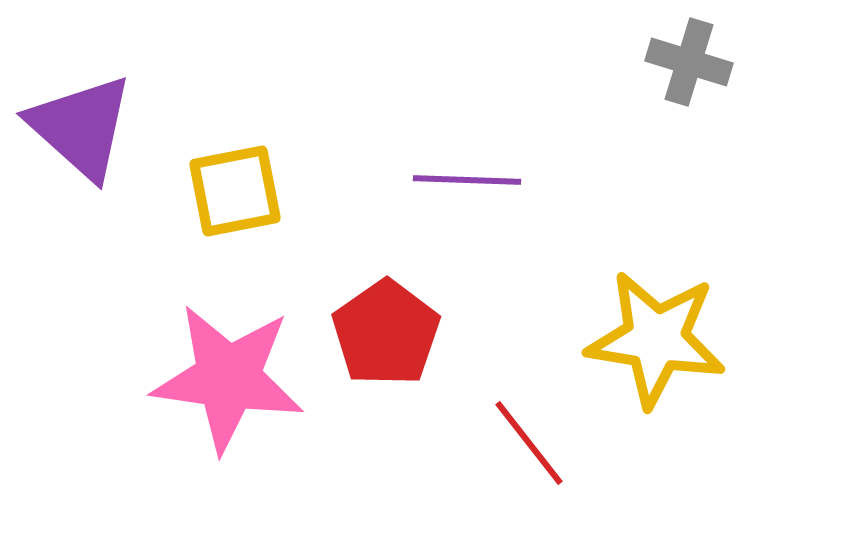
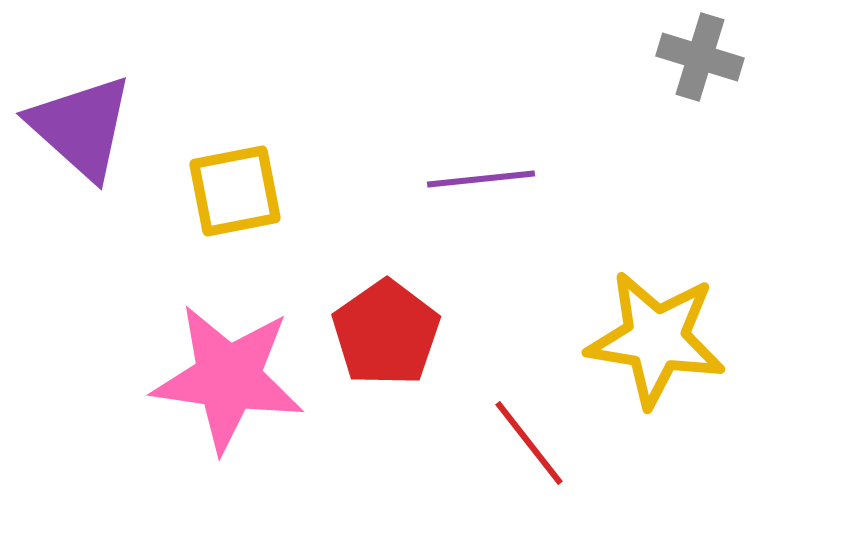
gray cross: moved 11 px right, 5 px up
purple line: moved 14 px right, 1 px up; rotated 8 degrees counterclockwise
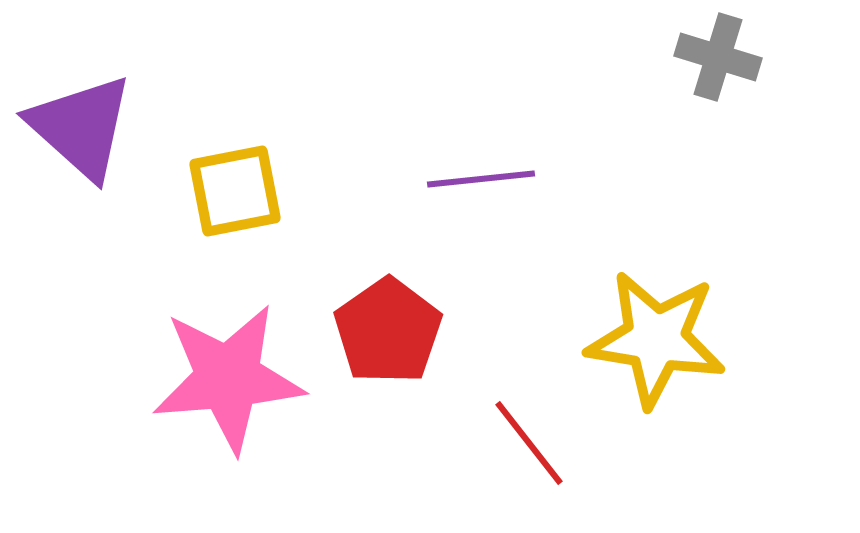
gray cross: moved 18 px right
red pentagon: moved 2 px right, 2 px up
pink star: rotated 13 degrees counterclockwise
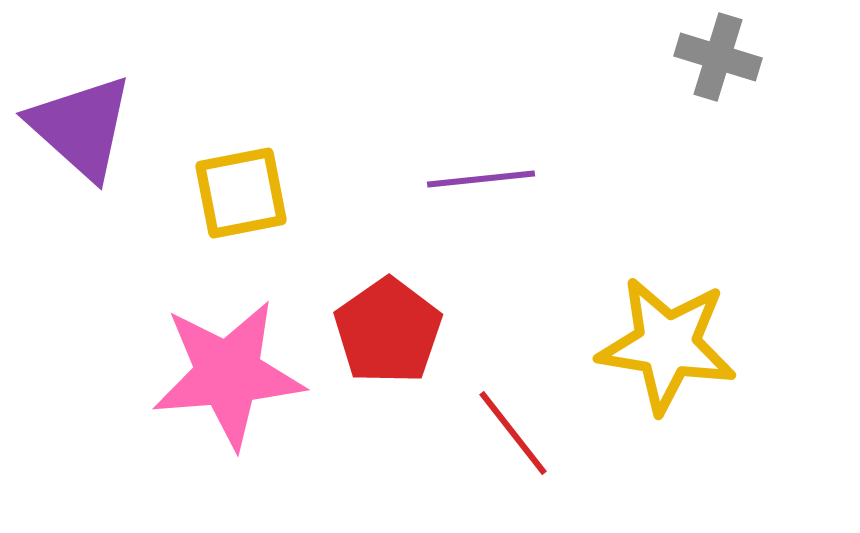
yellow square: moved 6 px right, 2 px down
yellow star: moved 11 px right, 6 px down
pink star: moved 4 px up
red line: moved 16 px left, 10 px up
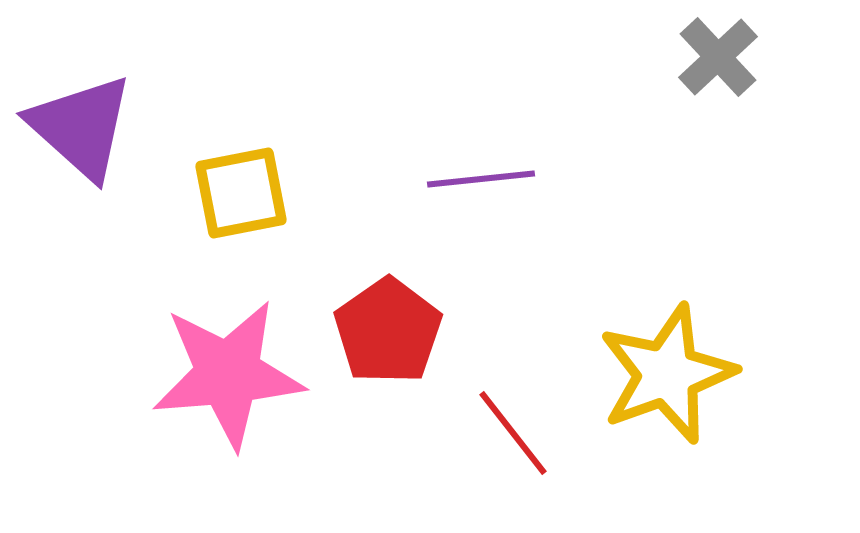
gray cross: rotated 30 degrees clockwise
yellow star: moved 29 px down; rotated 29 degrees counterclockwise
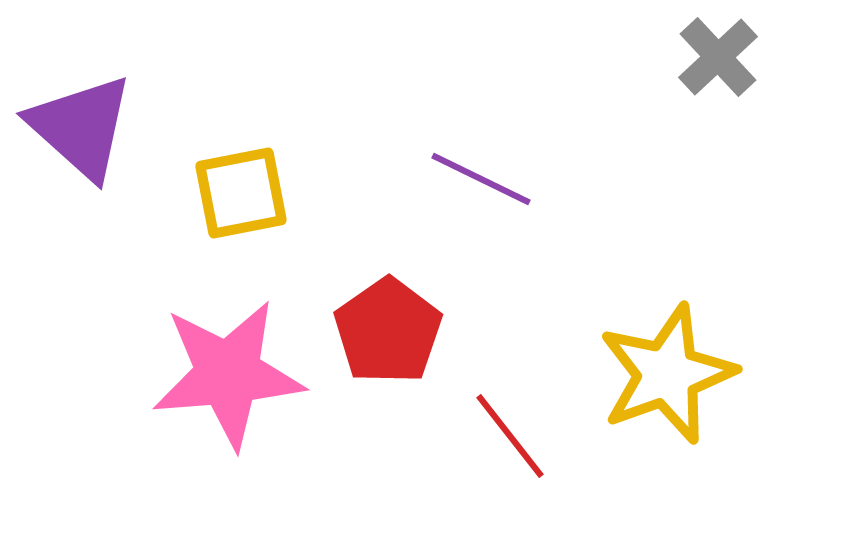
purple line: rotated 32 degrees clockwise
red line: moved 3 px left, 3 px down
